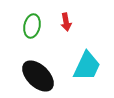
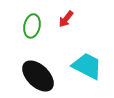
red arrow: moved 3 px up; rotated 48 degrees clockwise
cyan trapezoid: rotated 88 degrees counterclockwise
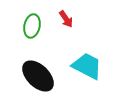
red arrow: rotated 72 degrees counterclockwise
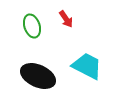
green ellipse: rotated 30 degrees counterclockwise
black ellipse: rotated 20 degrees counterclockwise
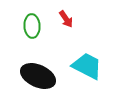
green ellipse: rotated 15 degrees clockwise
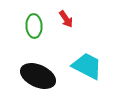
green ellipse: moved 2 px right
